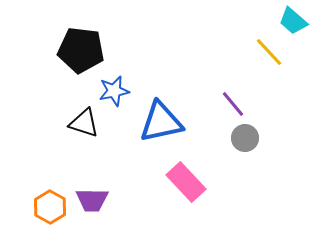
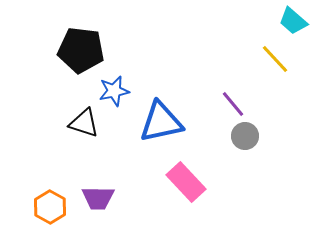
yellow line: moved 6 px right, 7 px down
gray circle: moved 2 px up
purple trapezoid: moved 6 px right, 2 px up
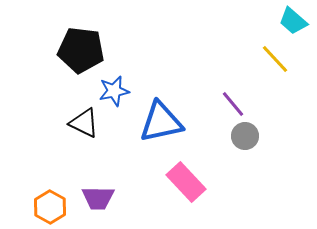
black triangle: rotated 8 degrees clockwise
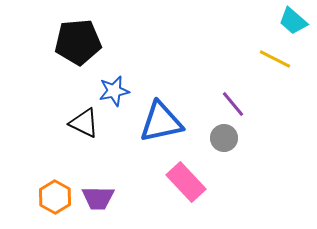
black pentagon: moved 3 px left, 8 px up; rotated 12 degrees counterclockwise
yellow line: rotated 20 degrees counterclockwise
gray circle: moved 21 px left, 2 px down
orange hexagon: moved 5 px right, 10 px up
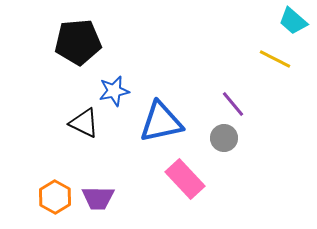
pink rectangle: moved 1 px left, 3 px up
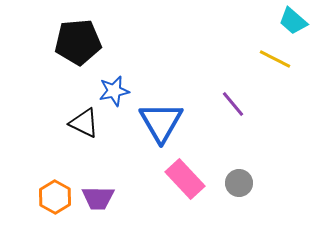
blue triangle: rotated 48 degrees counterclockwise
gray circle: moved 15 px right, 45 px down
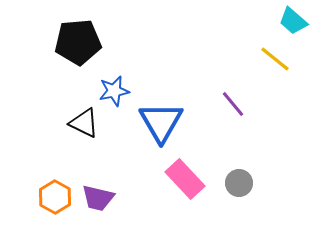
yellow line: rotated 12 degrees clockwise
purple trapezoid: rotated 12 degrees clockwise
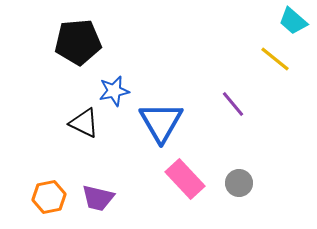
orange hexagon: moved 6 px left; rotated 20 degrees clockwise
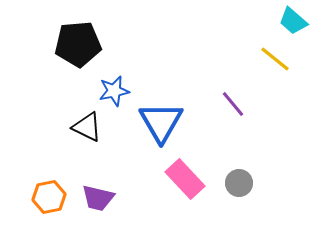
black pentagon: moved 2 px down
black triangle: moved 3 px right, 4 px down
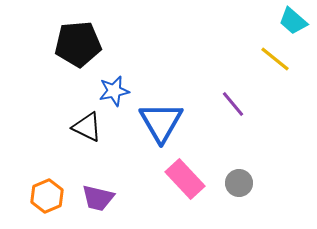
orange hexagon: moved 2 px left, 1 px up; rotated 12 degrees counterclockwise
